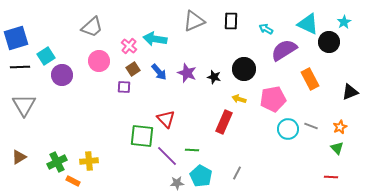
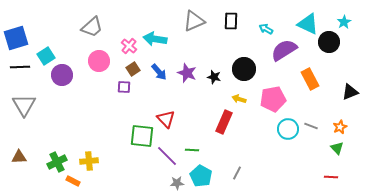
brown triangle at (19, 157): rotated 28 degrees clockwise
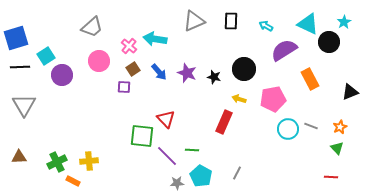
cyan arrow at (266, 29): moved 3 px up
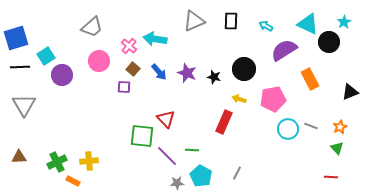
brown square at (133, 69): rotated 16 degrees counterclockwise
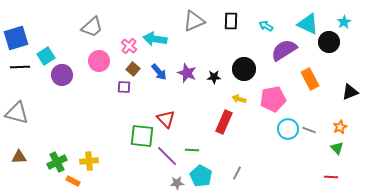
black star at (214, 77): rotated 16 degrees counterclockwise
gray triangle at (24, 105): moved 7 px left, 8 px down; rotated 45 degrees counterclockwise
gray line at (311, 126): moved 2 px left, 4 px down
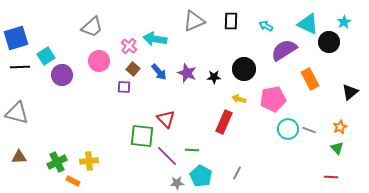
black triangle at (350, 92): rotated 18 degrees counterclockwise
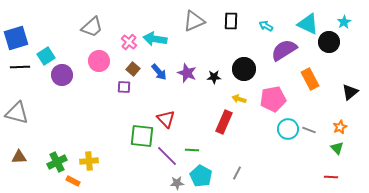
pink cross at (129, 46): moved 4 px up
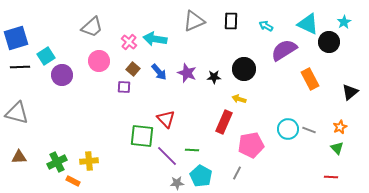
pink pentagon at (273, 99): moved 22 px left, 46 px down
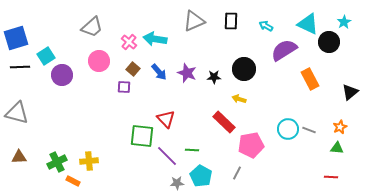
red rectangle at (224, 122): rotated 70 degrees counterclockwise
green triangle at (337, 148): rotated 40 degrees counterclockwise
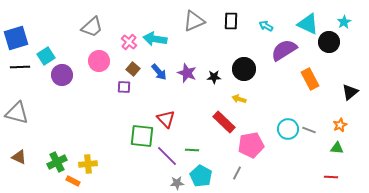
orange star at (340, 127): moved 2 px up
brown triangle at (19, 157): rotated 28 degrees clockwise
yellow cross at (89, 161): moved 1 px left, 3 px down
